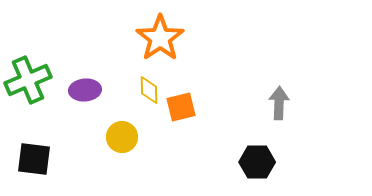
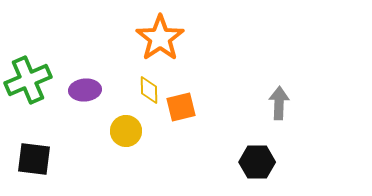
yellow circle: moved 4 px right, 6 px up
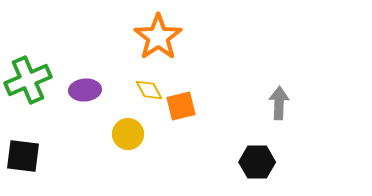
orange star: moved 2 px left, 1 px up
yellow diamond: rotated 28 degrees counterclockwise
orange square: moved 1 px up
yellow circle: moved 2 px right, 3 px down
black square: moved 11 px left, 3 px up
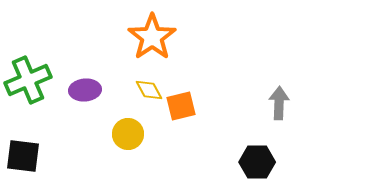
orange star: moved 6 px left
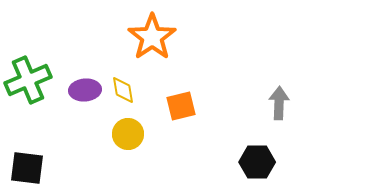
yellow diamond: moved 26 px left; rotated 20 degrees clockwise
black square: moved 4 px right, 12 px down
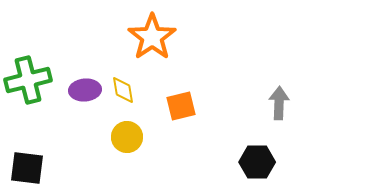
green cross: rotated 9 degrees clockwise
yellow circle: moved 1 px left, 3 px down
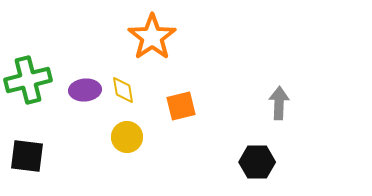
black square: moved 12 px up
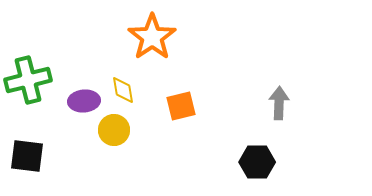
purple ellipse: moved 1 px left, 11 px down
yellow circle: moved 13 px left, 7 px up
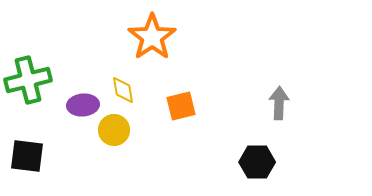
purple ellipse: moved 1 px left, 4 px down
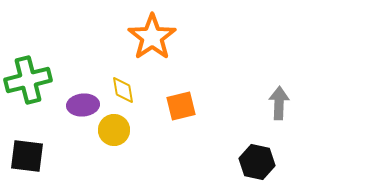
black hexagon: rotated 12 degrees clockwise
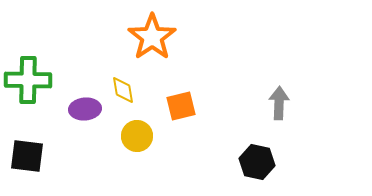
green cross: rotated 15 degrees clockwise
purple ellipse: moved 2 px right, 4 px down
yellow circle: moved 23 px right, 6 px down
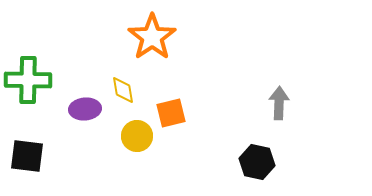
orange square: moved 10 px left, 7 px down
